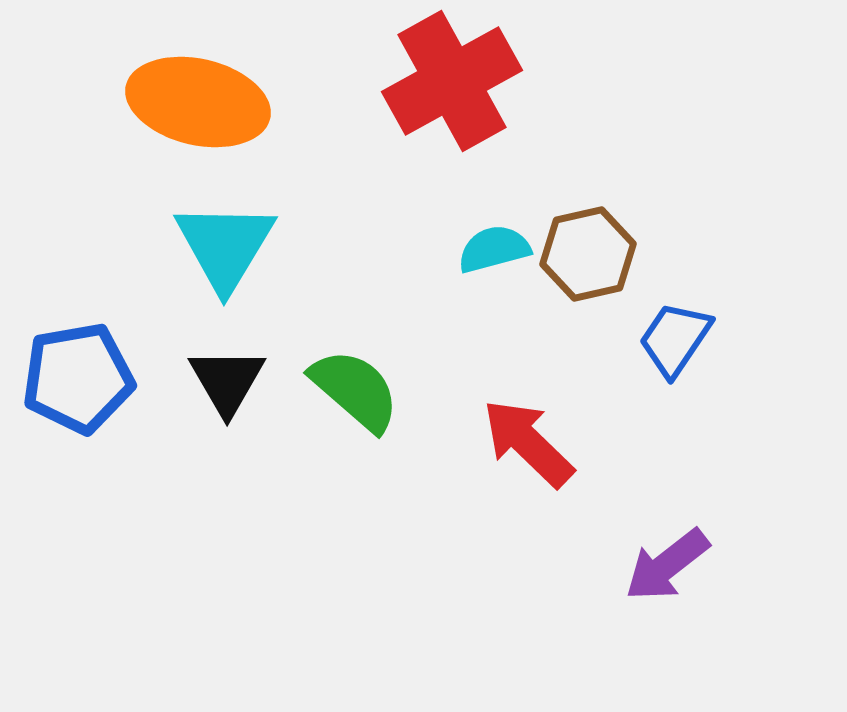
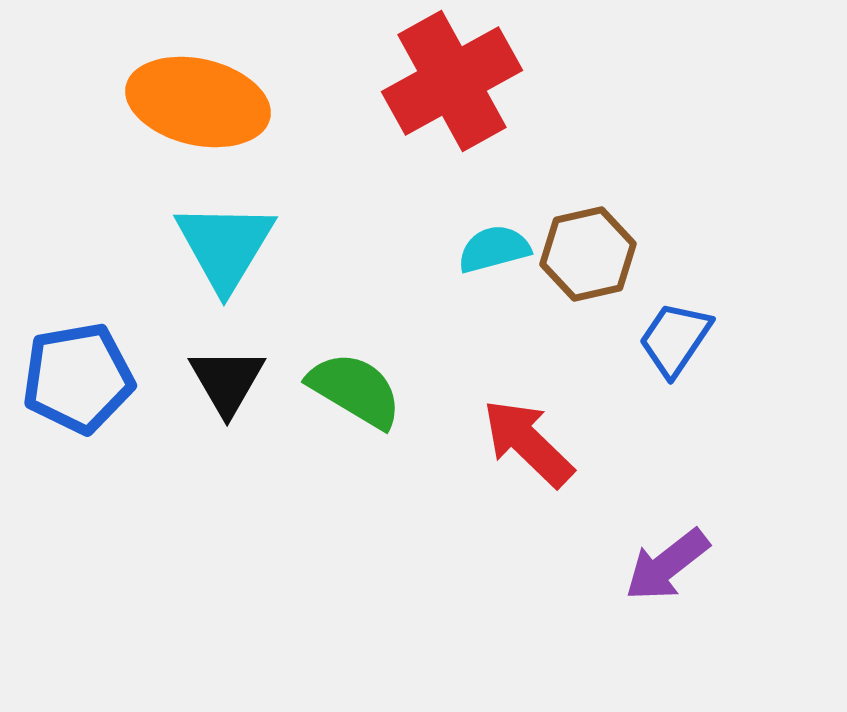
green semicircle: rotated 10 degrees counterclockwise
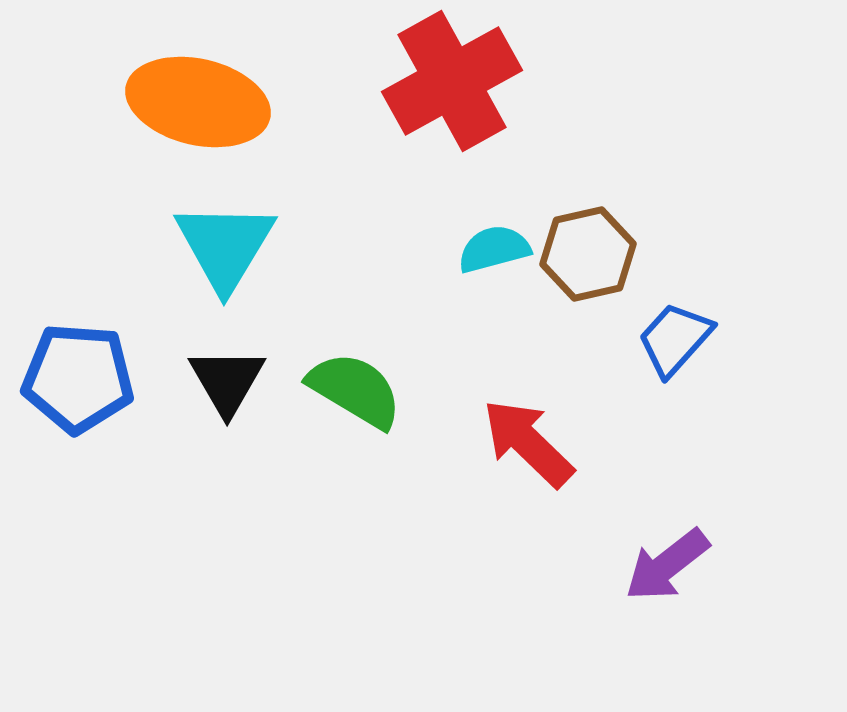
blue trapezoid: rotated 8 degrees clockwise
blue pentagon: rotated 14 degrees clockwise
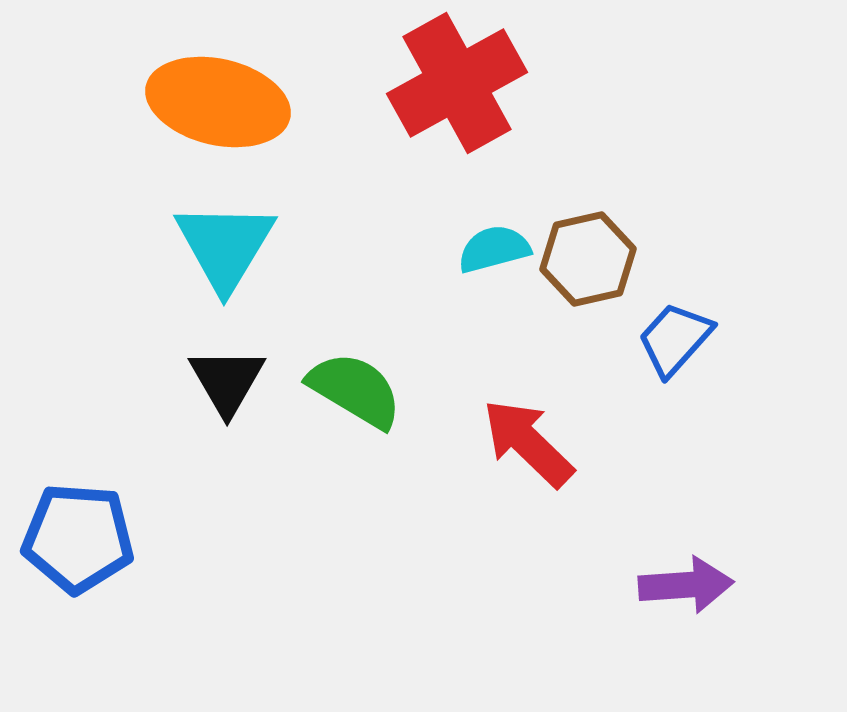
red cross: moved 5 px right, 2 px down
orange ellipse: moved 20 px right
brown hexagon: moved 5 px down
blue pentagon: moved 160 px down
purple arrow: moved 19 px right, 20 px down; rotated 146 degrees counterclockwise
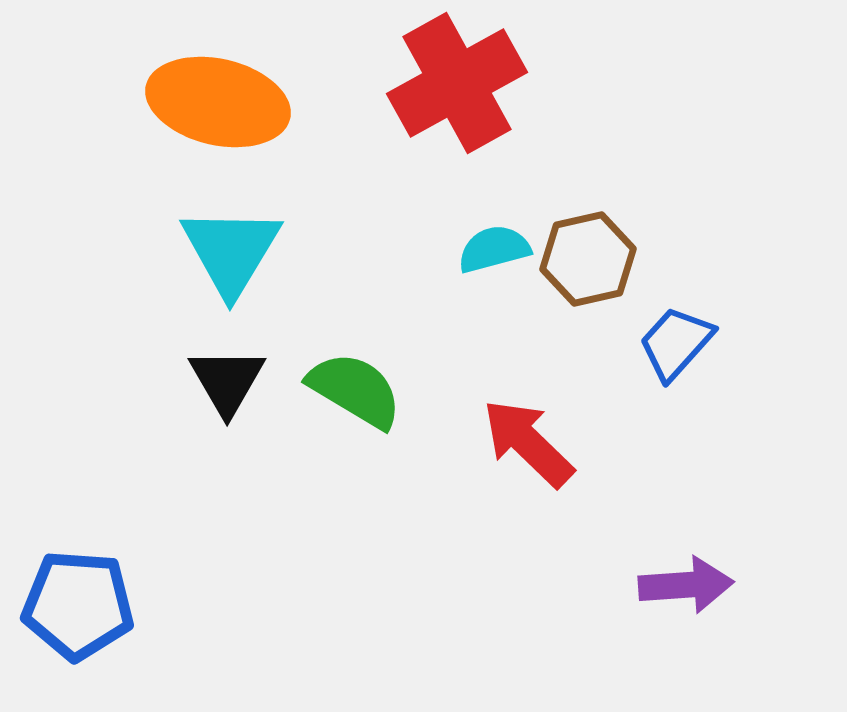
cyan triangle: moved 6 px right, 5 px down
blue trapezoid: moved 1 px right, 4 px down
blue pentagon: moved 67 px down
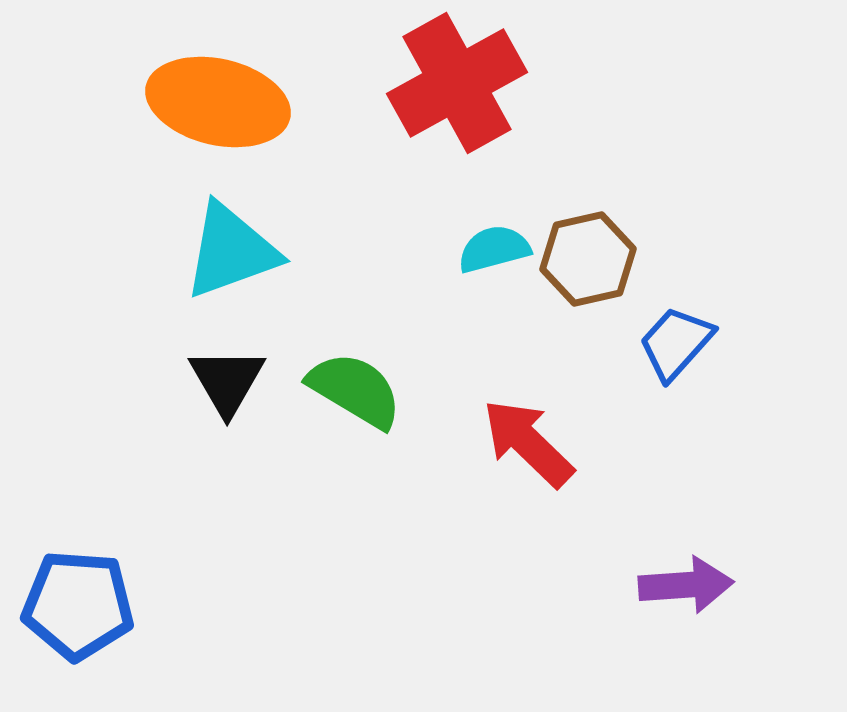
cyan triangle: rotated 39 degrees clockwise
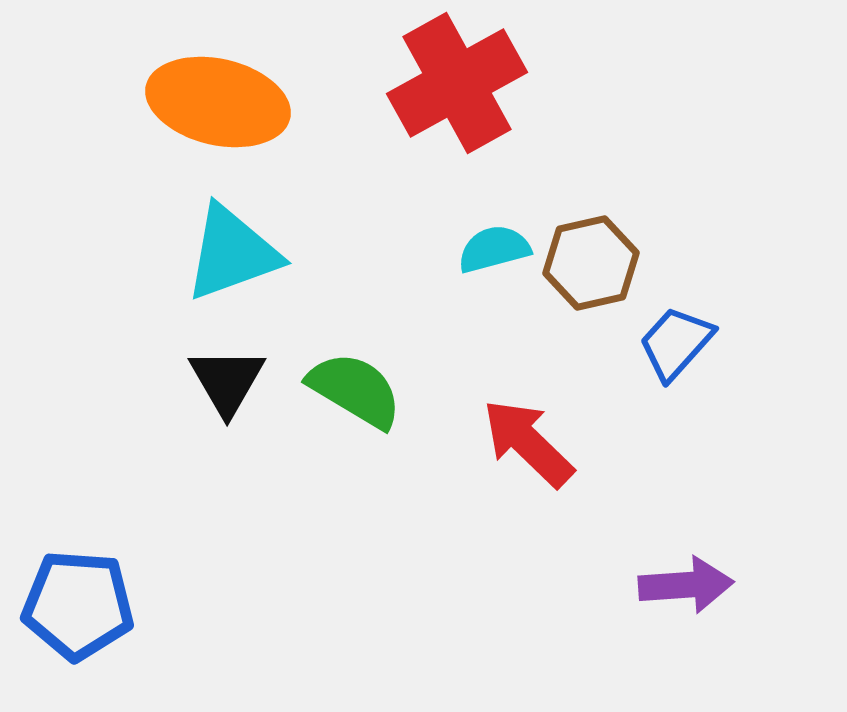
cyan triangle: moved 1 px right, 2 px down
brown hexagon: moved 3 px right, 4 px down
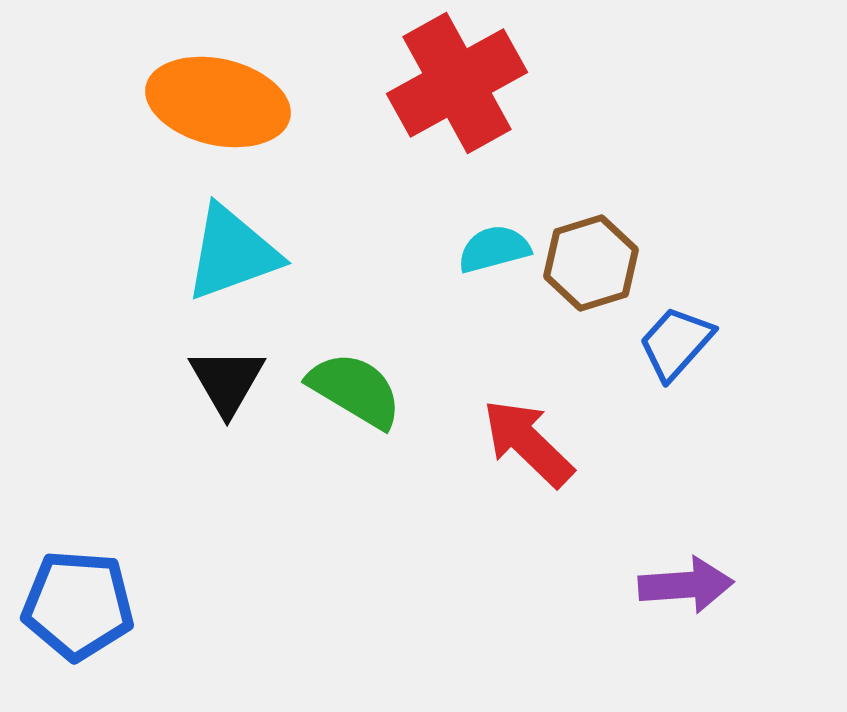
brown hexagon: rotated 4 degrees counterclockwise
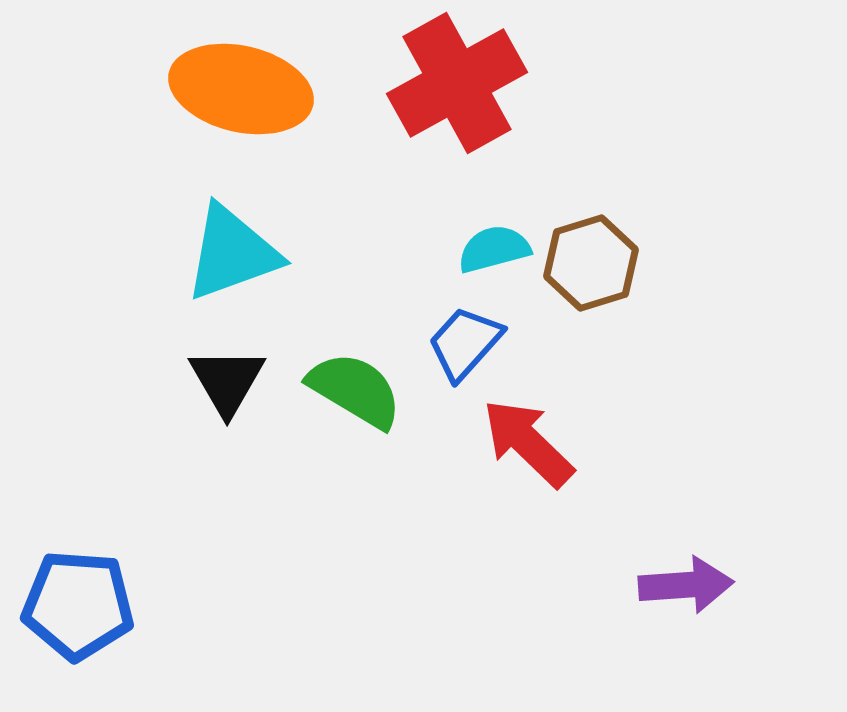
orange ellipse: moved 23 px right, 13 px up
blue trapezoid: moved 211 px left
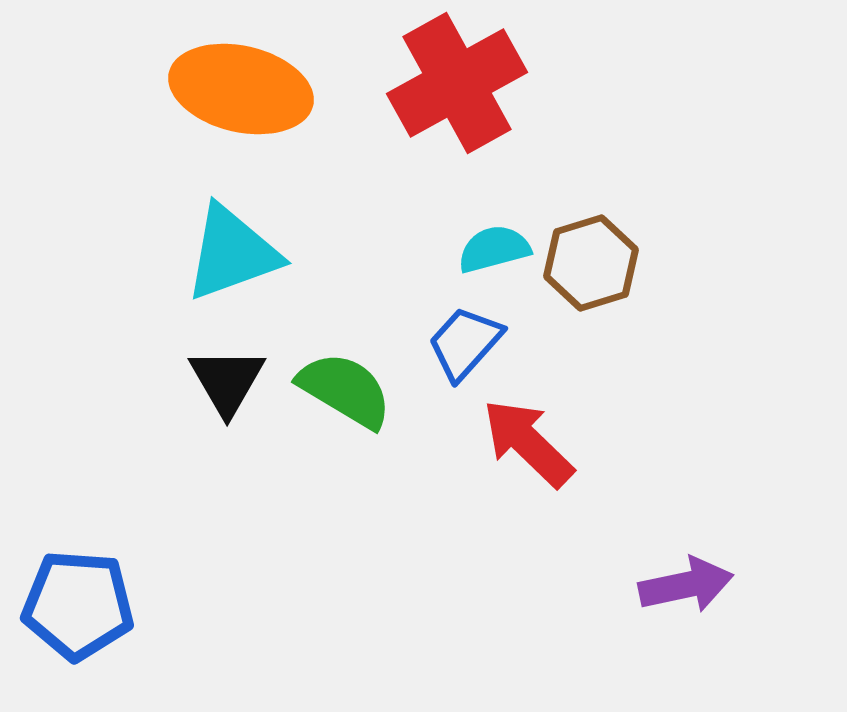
green semicircle: moved 10 px left
purple arrow: rotated 8 degrees counterclockwise
